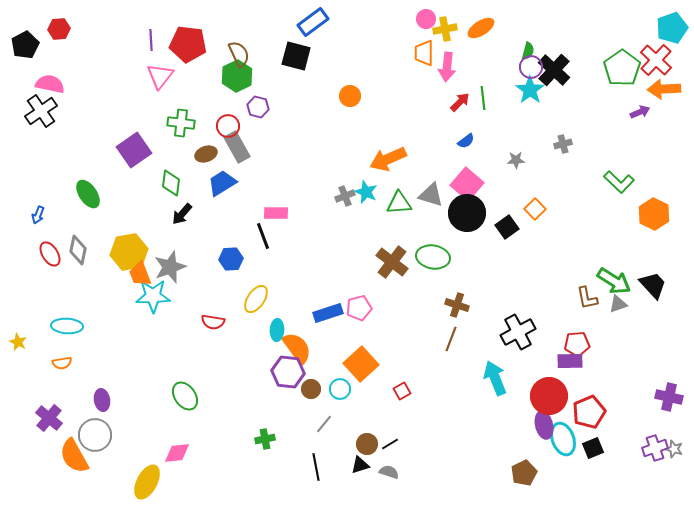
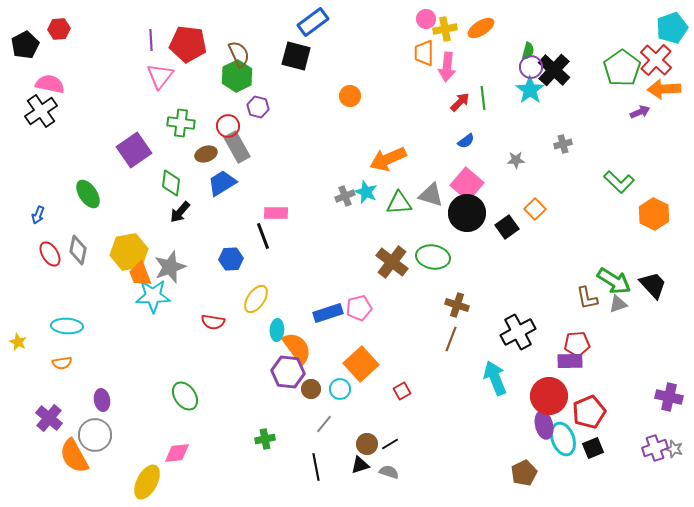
black arrow at (182, 214): moved 2 px left, 2 px up
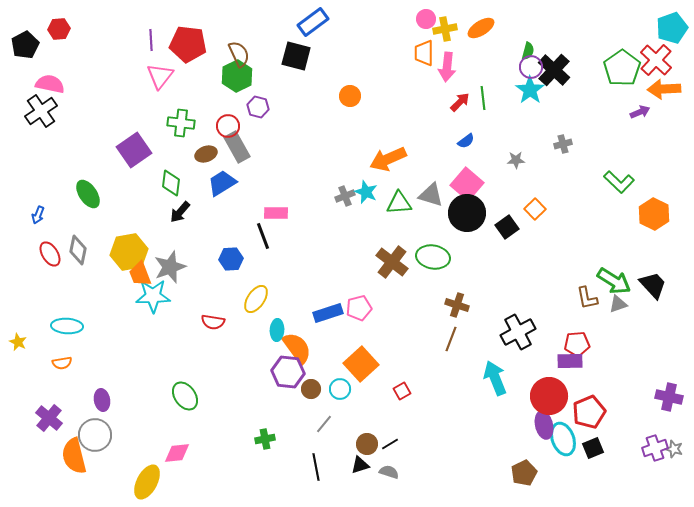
orange semicircle at (74, 456): rotated 15 degrees clockwise
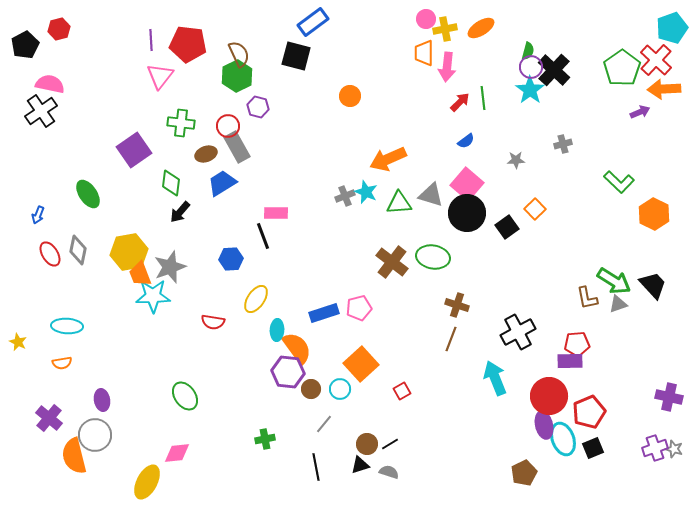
red hexagon at (59, 29): rotated 10 degrees counterclockwise
blue rectangle at (328, 313): moved 4 px left
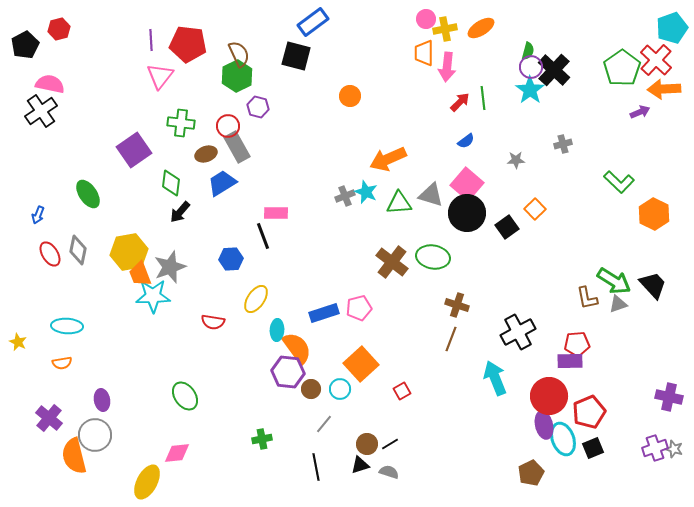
green cross at (265, 439): moved 3 px left
brown pentagon at (524, 473): moved 7 px right
